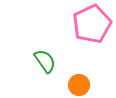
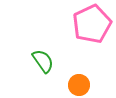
green semicircle: moved 2 px left
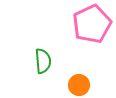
green semicircle: rotated 30 degrees clockwise
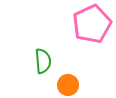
orange circle: moved 11 px left
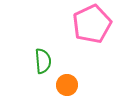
orange circle: moved 1 px left
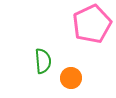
orange circle: moved 4 px right, 7 px up
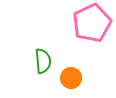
pink pentagon: moved 1 px up
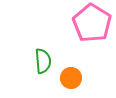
pink pentagon: rotated 15 degrees counterclockwise
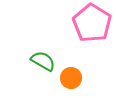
green semicircle: rotated 55 degrees counterclockwise
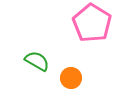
green semicircle: moved 6 px left
